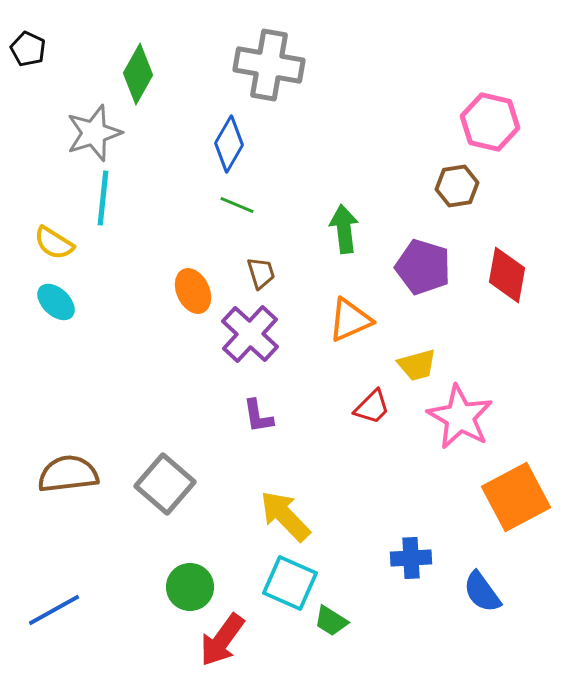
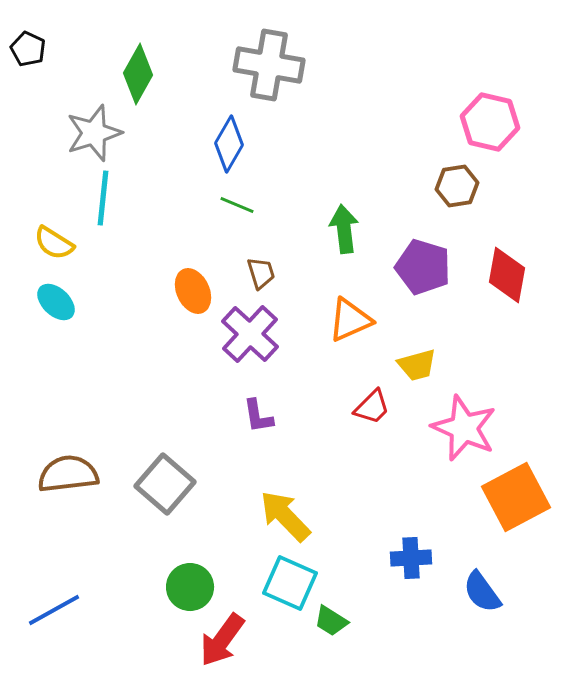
pink star: moved 4 px right, 11 px down; rotated 6 degrees counterclockwise
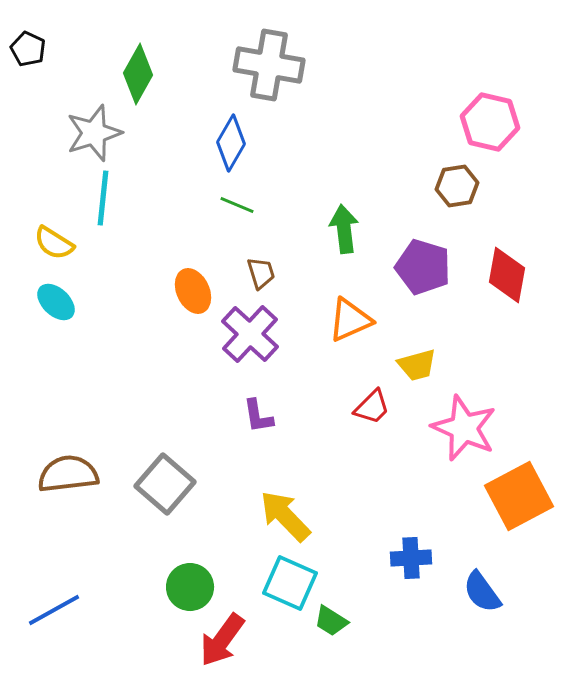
blue diamond: moved 2 px right, 1 px up
orange square: moved 3 px right, 1 px up
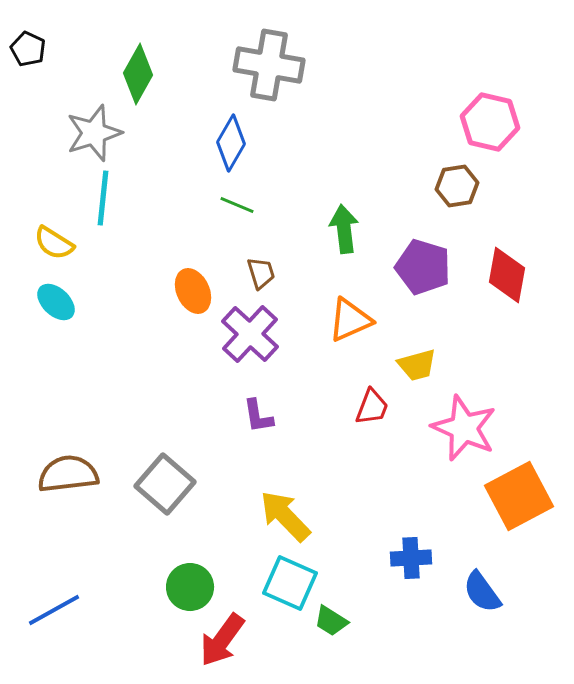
red trapezoid: rotated 24 degrees counterclockwise
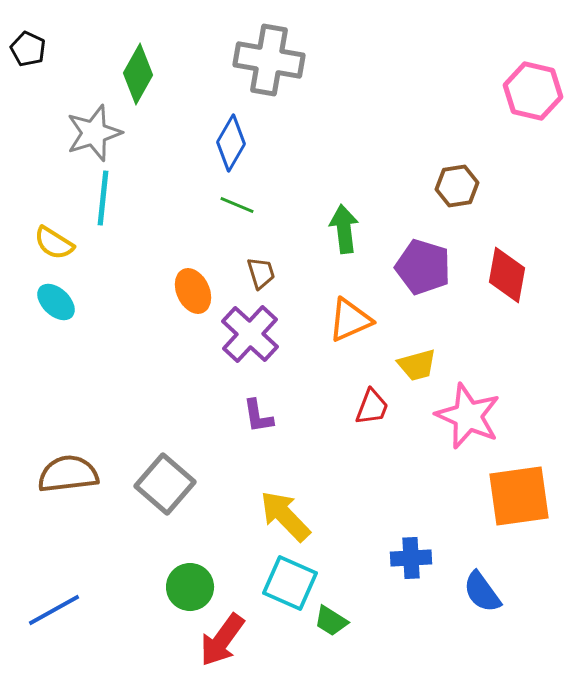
gray cross: moved 5 px up
pink hexagon: moved 43 px right, 31 px up
pink star: moved 4 px right, 12 px up
orange square: rotated 20 degrees clockwise
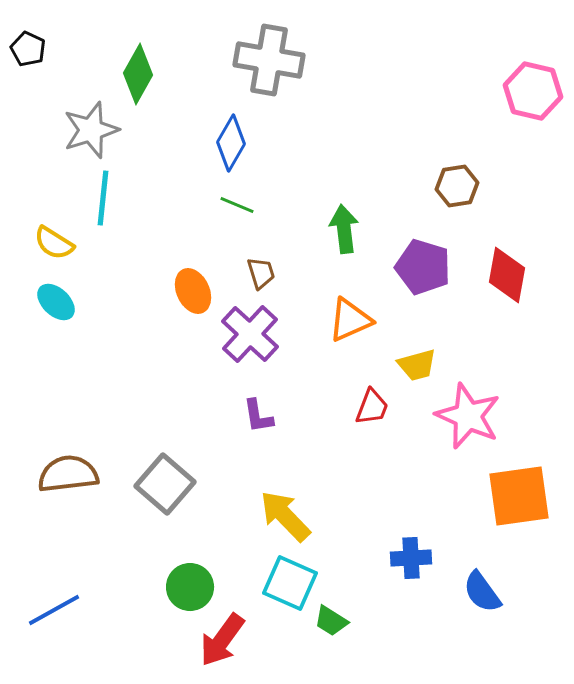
gray star: moved 3 px left, 3 px up
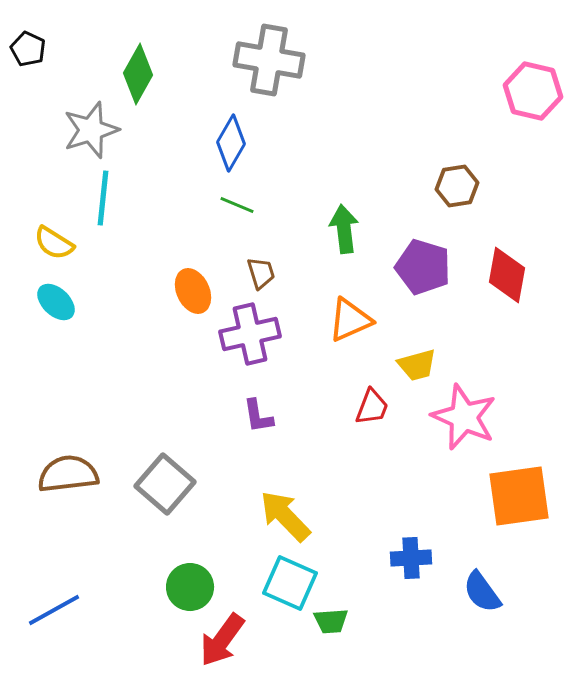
purple cross: rotated 34 degrees clockwise
pink star: moved 4 px left, 1 px down
green trapezoid: rotated 36 degrees counterclockwise
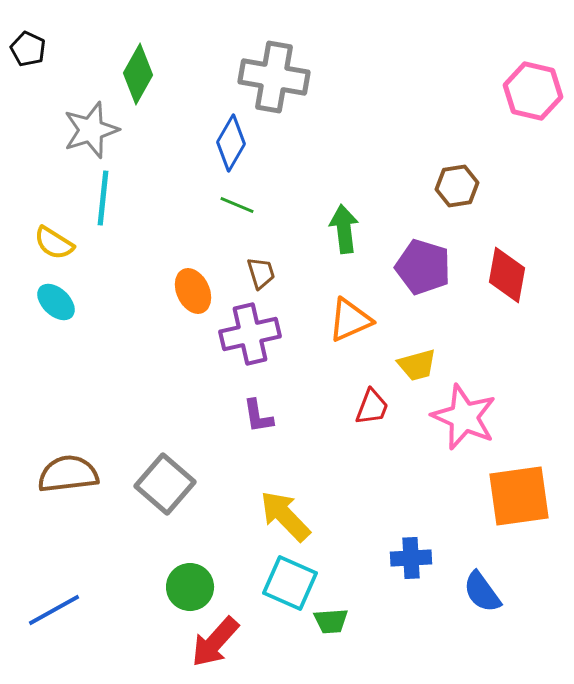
gray cross: moved 5 px right, 17 px down
red arrow: moved 7 px left, 2 px down; rotated 6 degrees clockwise
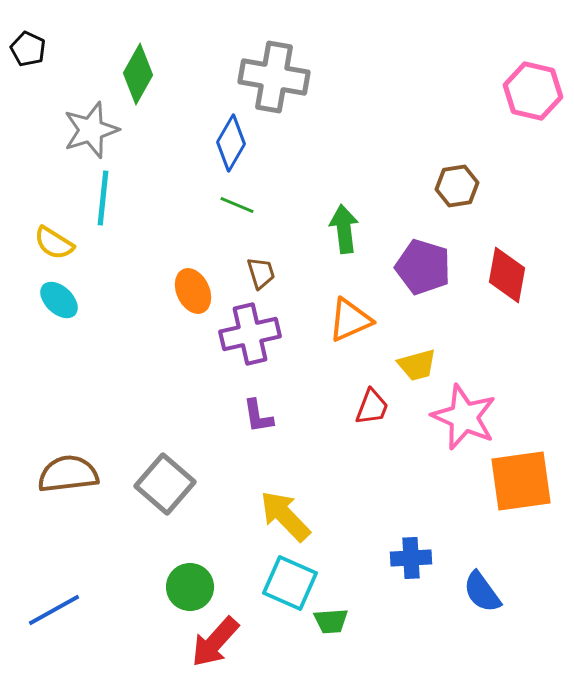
cyan ellipse: moved 3 px right, 2 px up
orange square: moved 2 px right, 15 px up
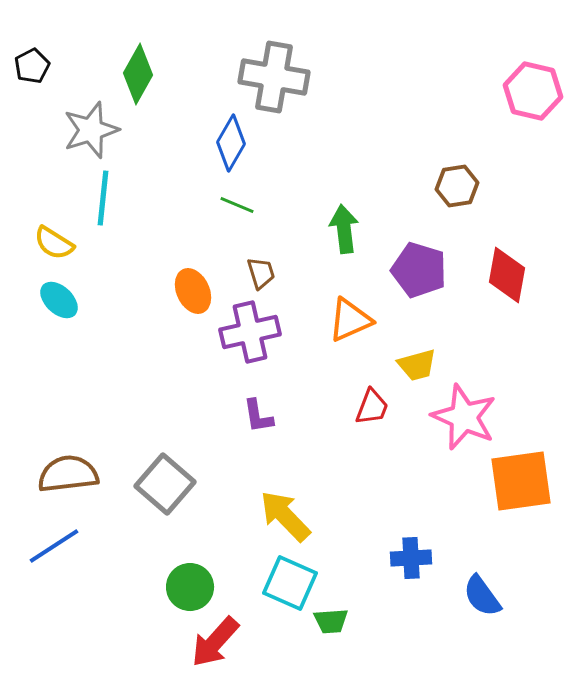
black pentagon: moved 4 px right, 17 px down; rotated 20 degrees clockwise
purple pentagon: moved 4 px left, 3 px down
purple cross: moved 2 px up
blue semicircle: moved 4 px down
blue line: moved 64 px up; rotated 4 degrees counterclockwise
